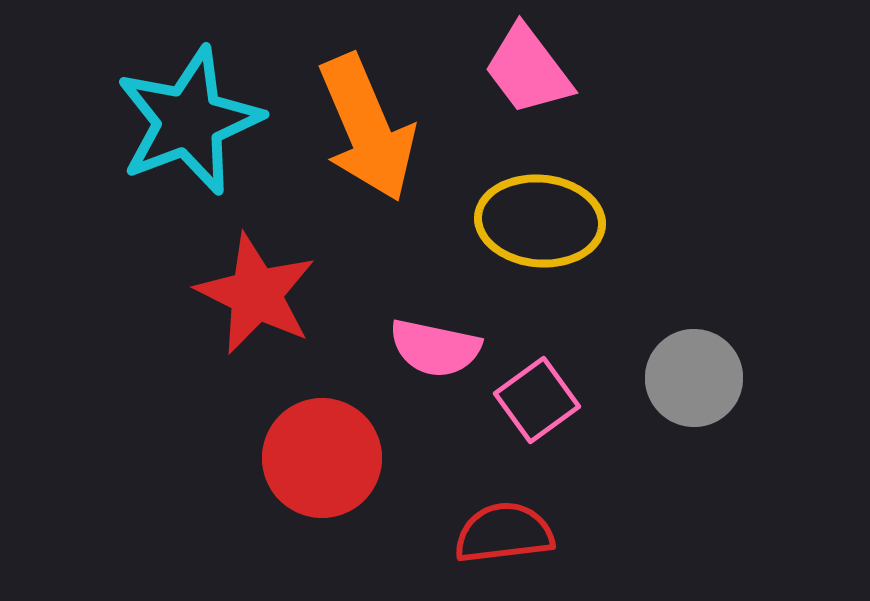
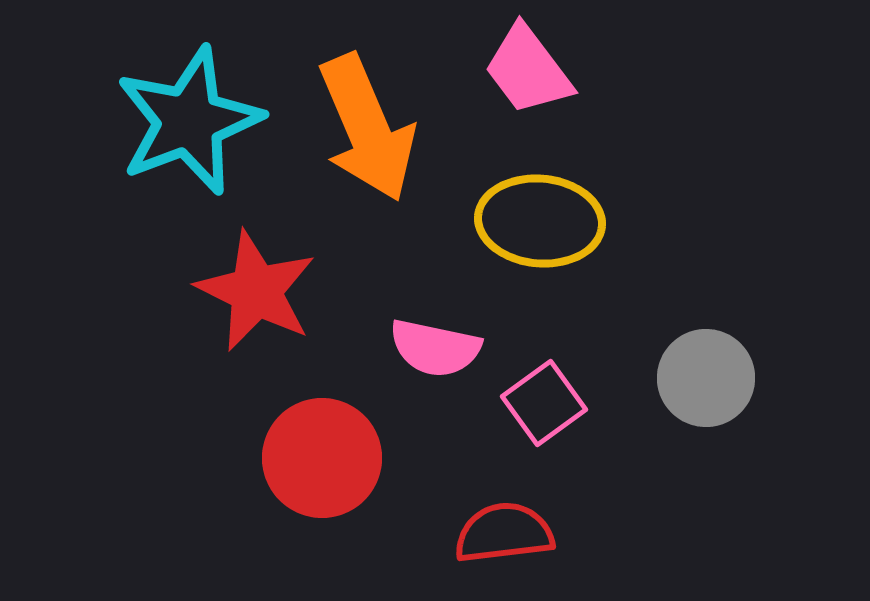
red star: moved 3 px up
gray circle: moved 12 px right
pink square: moved 7 px right, 3 px down
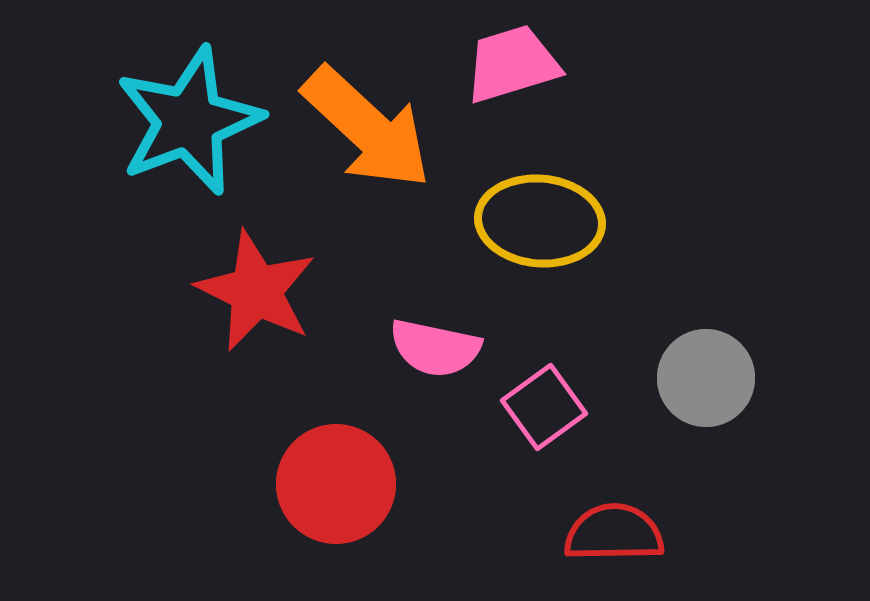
pink trapezoid: moved 16 px left, 6 px up; rotated 110 degrees clockwise
orange arrow: rotated 24 degrees counterclockwise
pink square: moved 4 px down
red circle: moved 14 px right, 26 px down
red semicircle: moved 110 px right; rotated 6 degrees clockwise
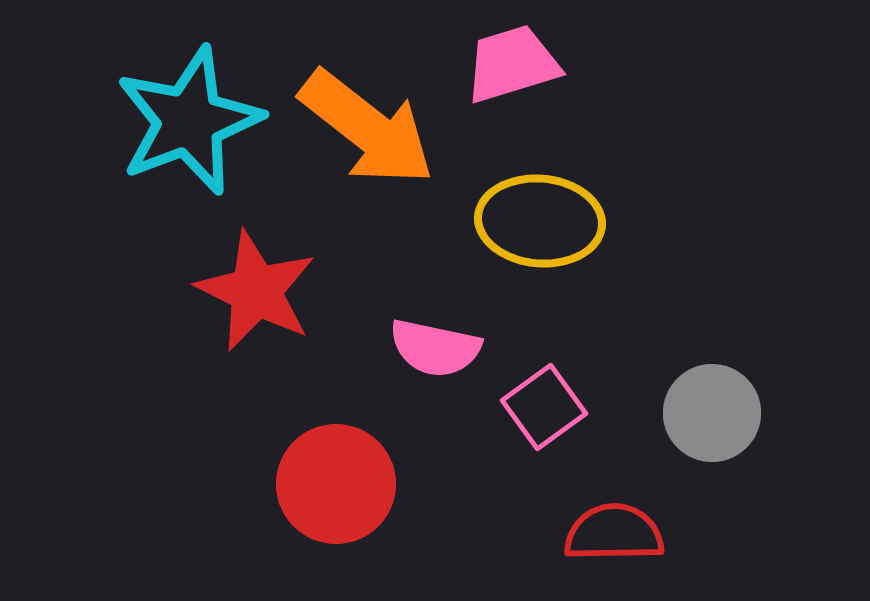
orange arrow: rotated 5 degrees counterclockwise
gray circle: moved 6 px right, 35 px down
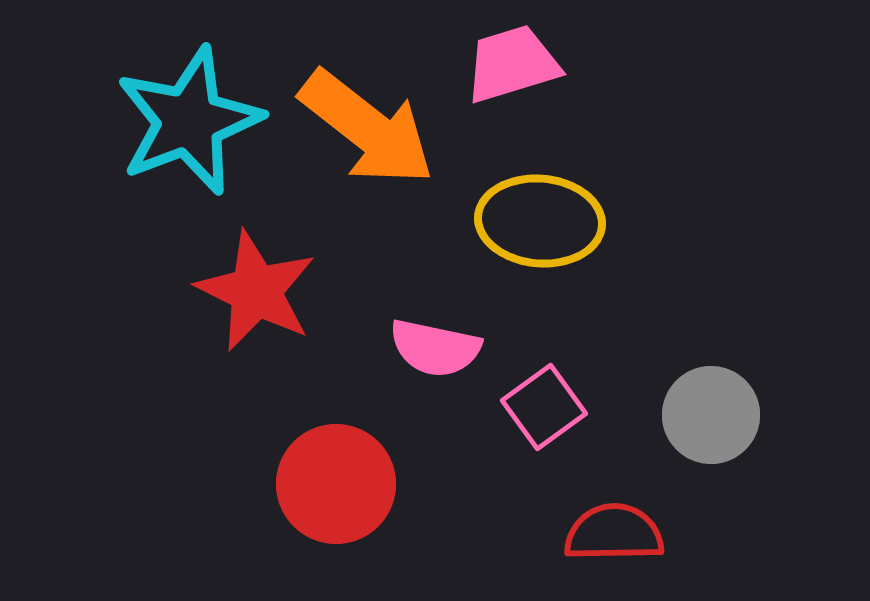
gray circle: moved 1 px left, 2 px down
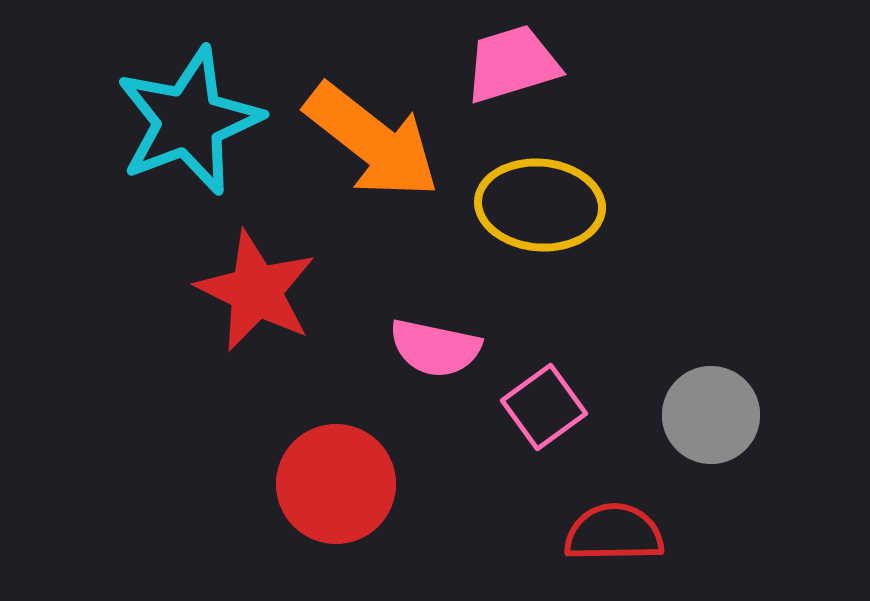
orange arrow: moved 5 px right, 13 px down
yellow ellipse: moved 16 px up
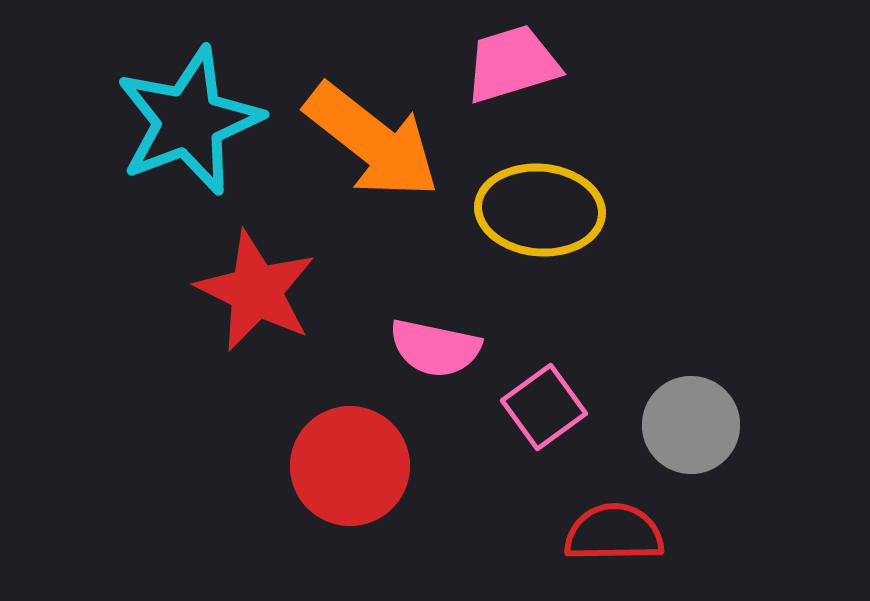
yellow ellipse: moved 5 px down
gray circle: moved 20 px left, 10 px down
red circle: moved 14 px right, 18 px up
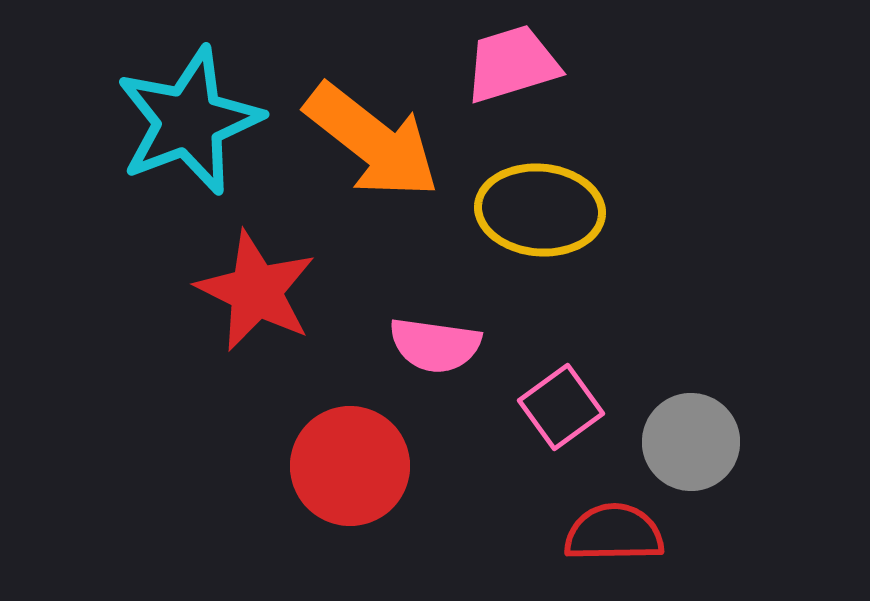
pink semicircle: moved 3 px up; rotated 4 degrees counterclockwise
pink square: moved 17 px right
gray circle: moved 17 px down
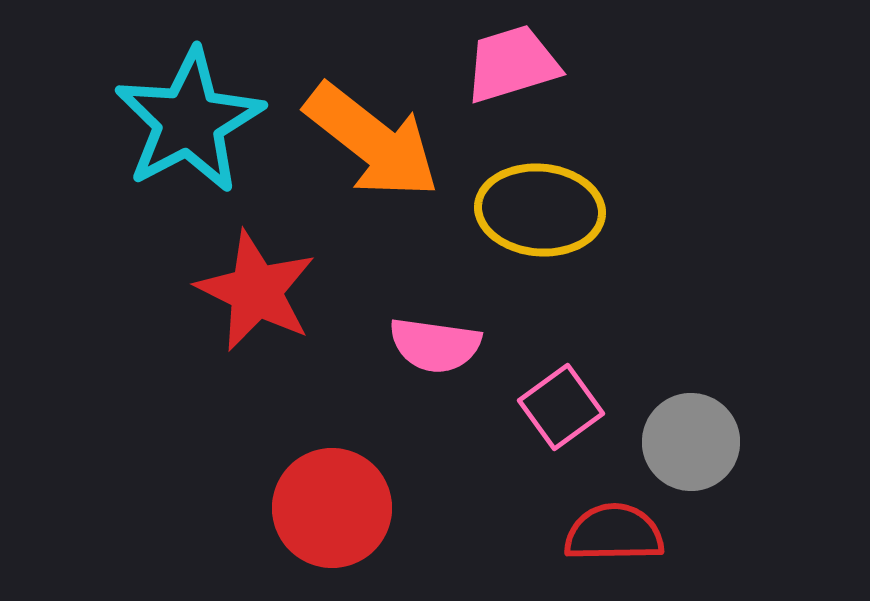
cyan star: rotated 7 degrees counterclockwise
red circle: moved 18 px left, 42 px down
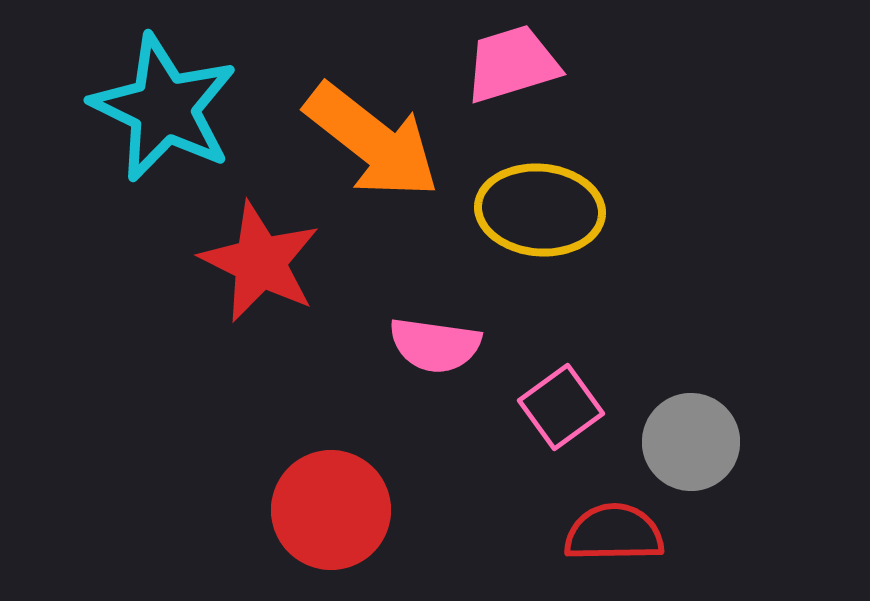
cyan star: moved 25 px left, 13 px up; rotated 18 degrees counterclockwise
red star: moved 4 px right, 29 px up
red circle: moved 1 px left, 2 px down
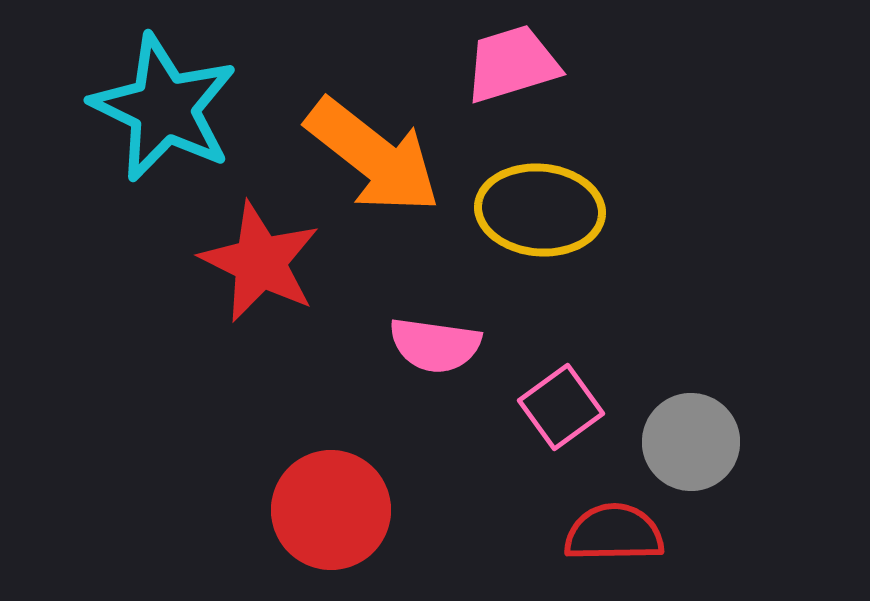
orange arrow: moved 1 px right, 15 px down
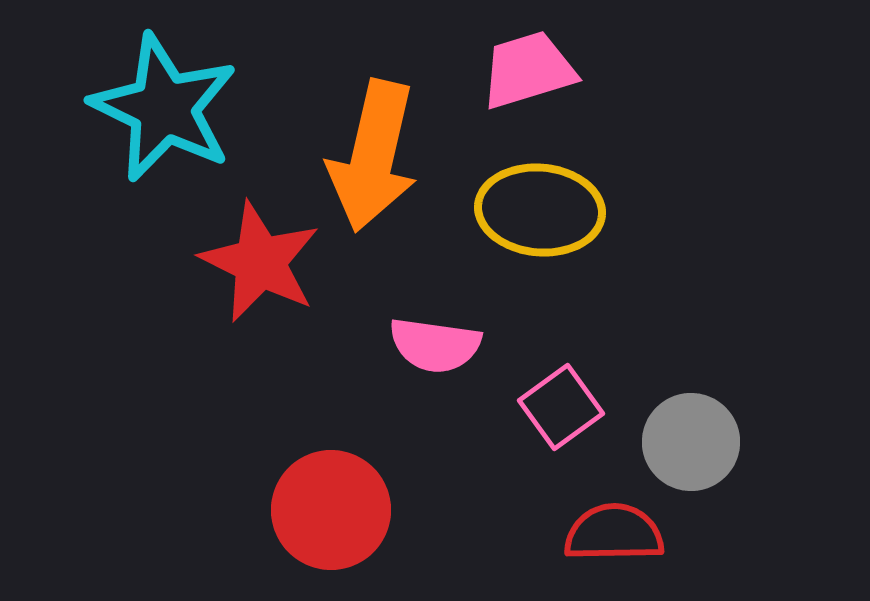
pink trapezoid: moved 16 px right, 6 px down
orange arrow: rotated 65 degrees clockwise
